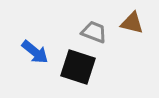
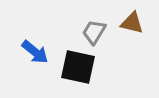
gray trapezoid: rotated 80 degrees counterclockwise
black square: rotated 6 degrees counterclockwise
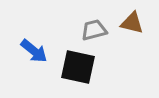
gray trapezoid: moved 2 px up; rotated 44 degrees clockwise
blue arrow: moved 1 px left, 1 px up
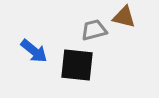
brown triangle: moved 8 px left, 6 px up
black square: moved 1 px left, 2 px up; rotated 6 degrees counterclockwise
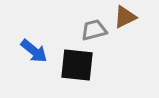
brown triangle: moved 1 px right; rotated 40 degrees counterclockwise
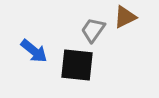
gray trapezoid: moved 1 px left; rotated 40 degrees counterclockwise
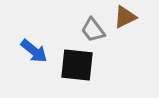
gray trapezoid: rotated 72 degrees counterclockwise
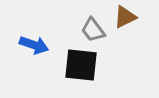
blue arrow: moved 6 px up; rotated 20 degrees counterclockwise
black square: moved 4 px right
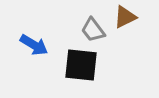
blue arrow: rotated 12 degrees clockwise
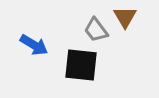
brown triangle: rotated 35 degrees counterclockwise
gray trapezoid: moved 3 px right
